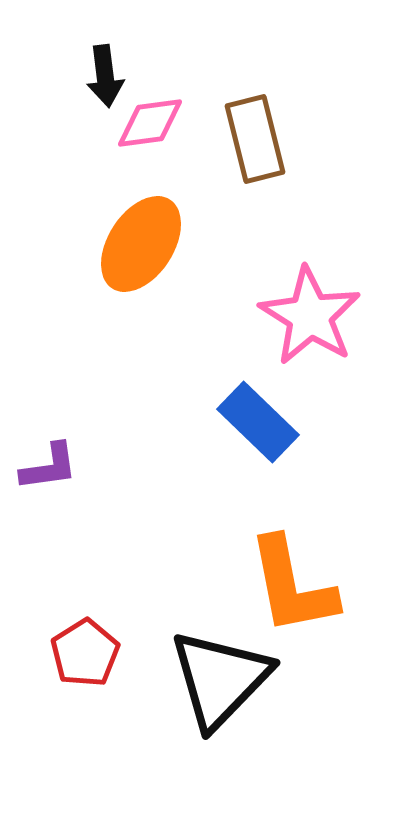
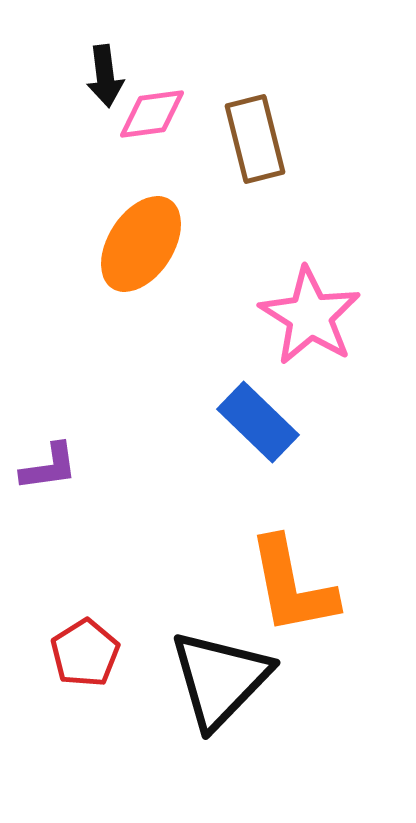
pink diamond: moved 2 px right, 9 px up
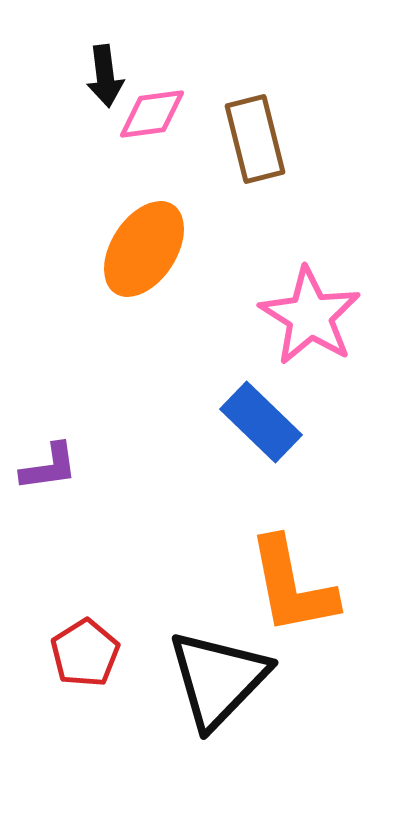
orange ellipse: moved 3 px right, 5 px down
blue rectangle: moved 3 px right
black triangle: moved 2 px left
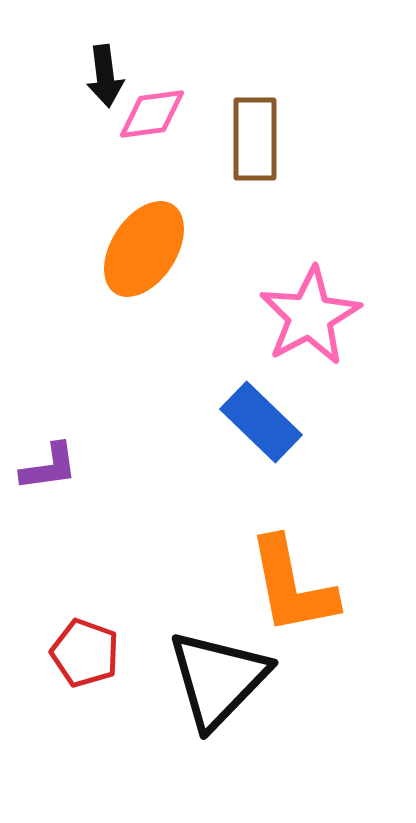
brown rectangle: rotated 14 degrees clockwise
pink star: rotated 12 degrees clockwise
red pentagon: rotated 20 degrees counterclockwise
